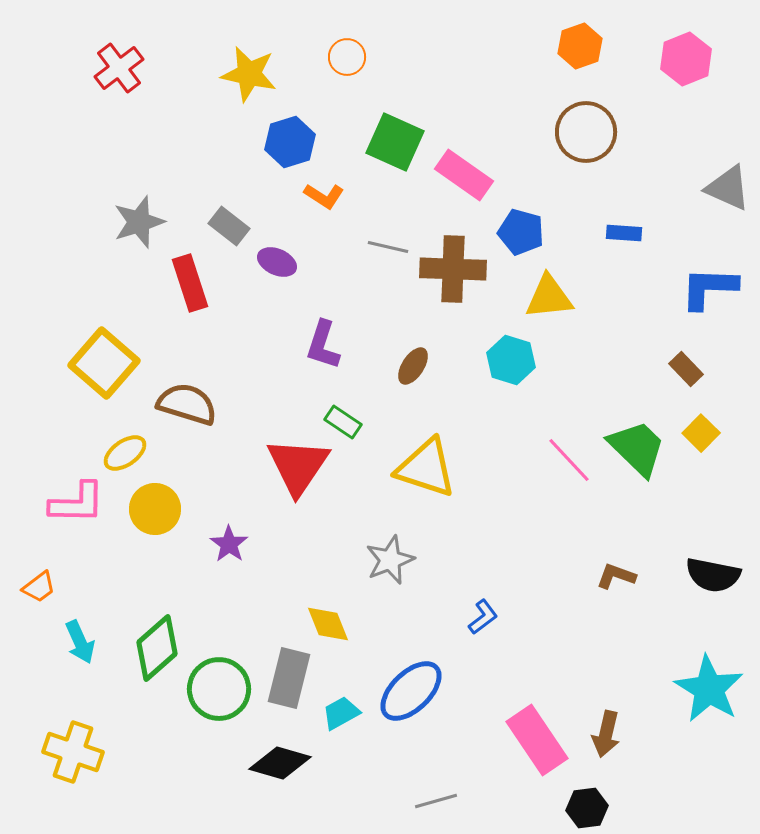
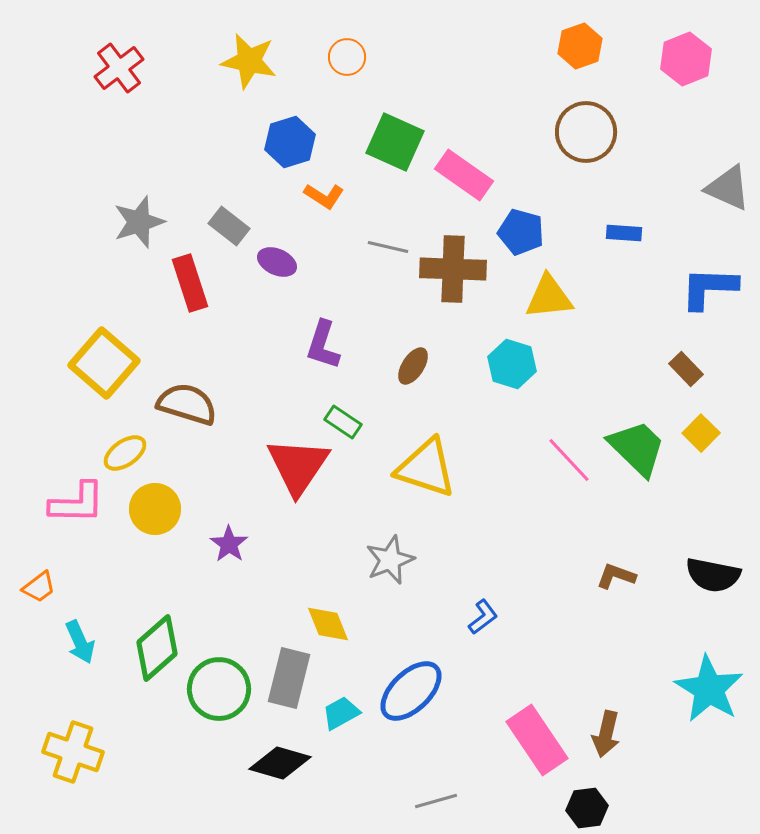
yellow star at (249, 74): moved 13 px up
cyan hexagon at (511, 360): moved 1 px right, 4 px down
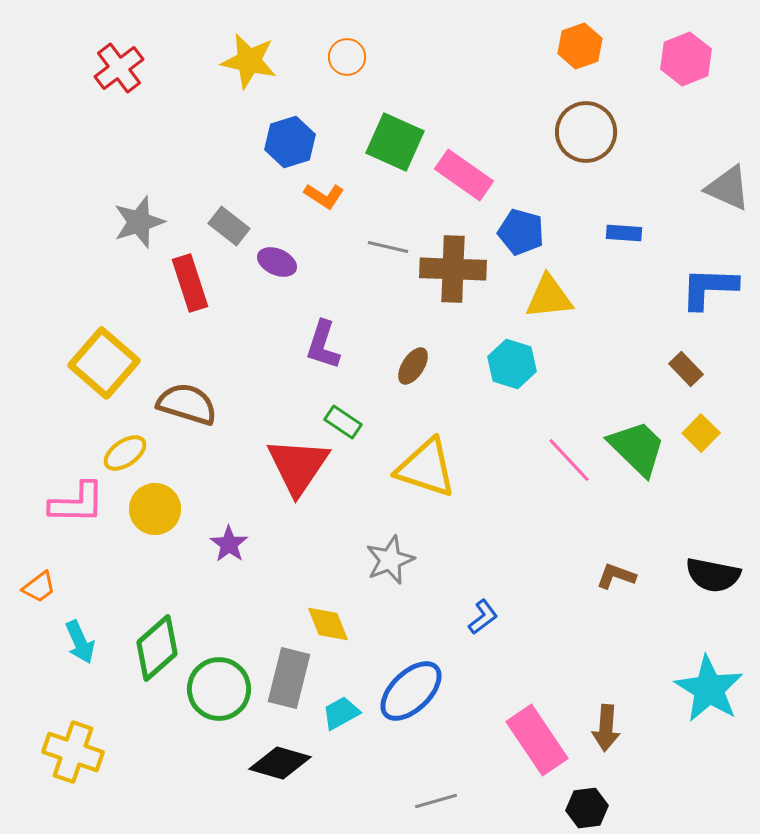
brown arrow at (606, 734): moved 6 px up; rotated 9 degrees counterclockwise
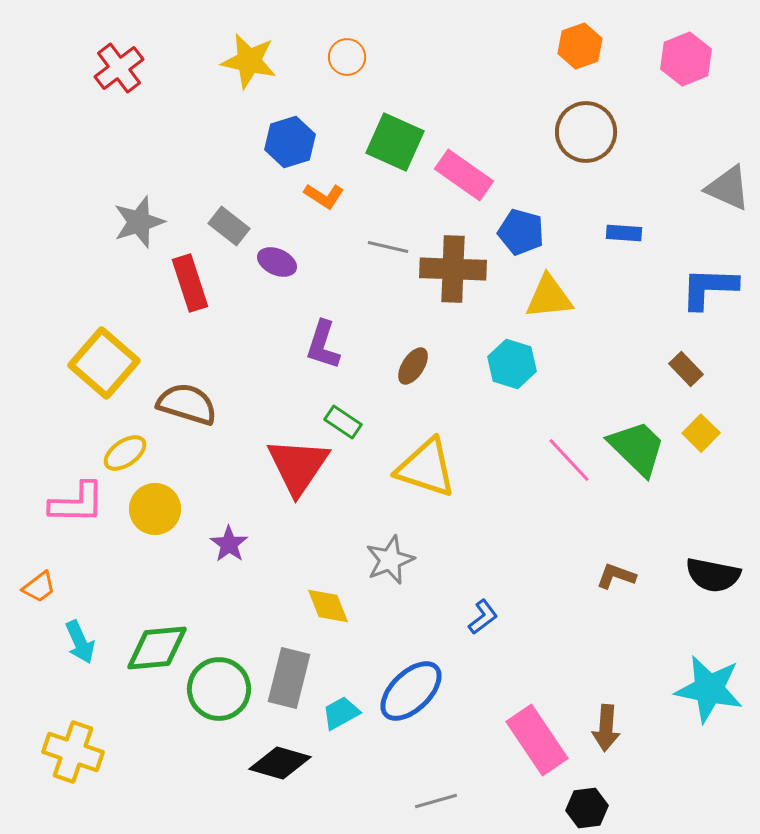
yellow diamond at (328, 624): moved 18 px up
green diamond at (157, 648): rotated 36 degrees clockwise
cyan star at (709, 689): rotated 20 degrees counterclockwise
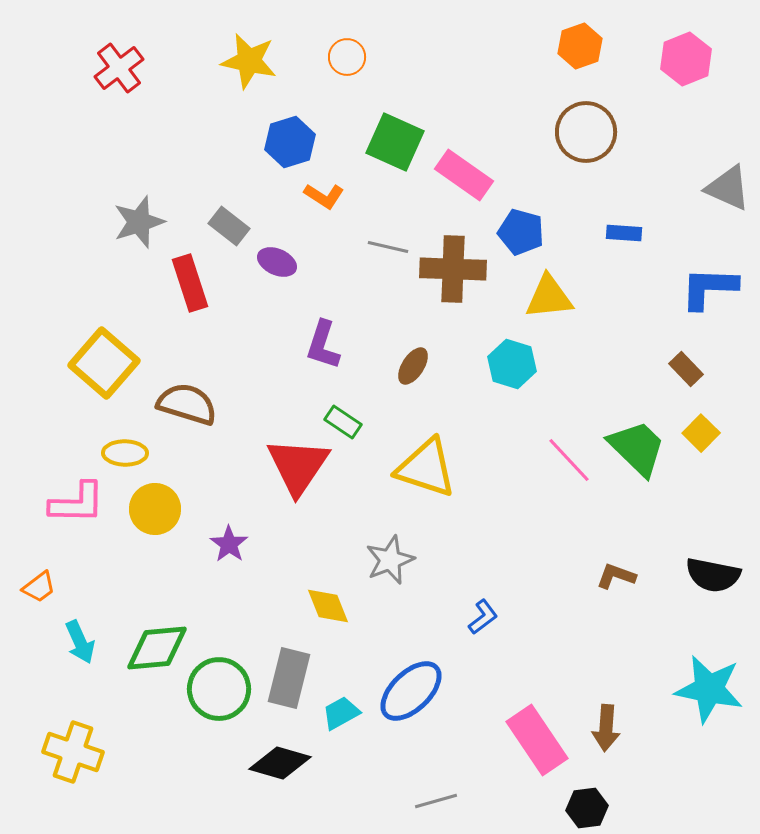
yellow ellipse at (125, 453): rotated 36 degrees clockwise
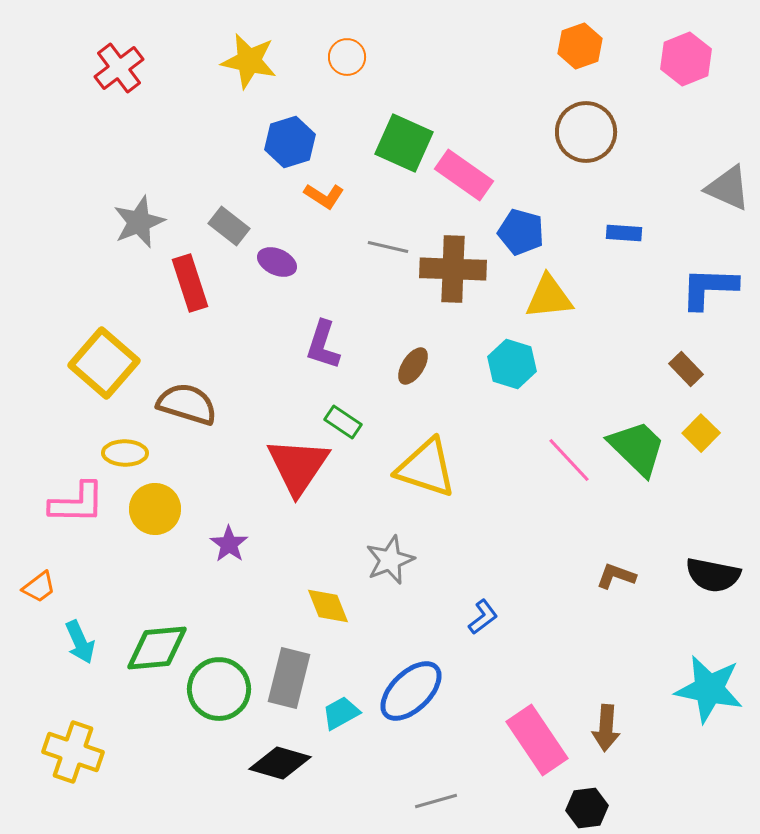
green square at (395, 142): moved 9 px right, 1 px down
gray star at (139, 222): rotated 4 degrees counterclockwise
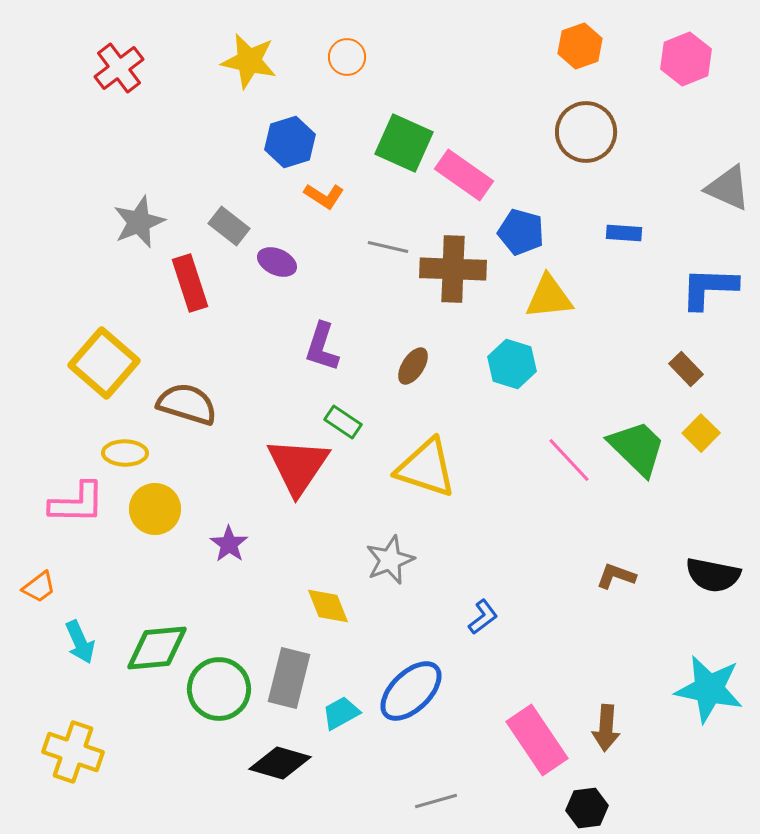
purple L-shape at (323, 345): moved 1 px left, 2 px down
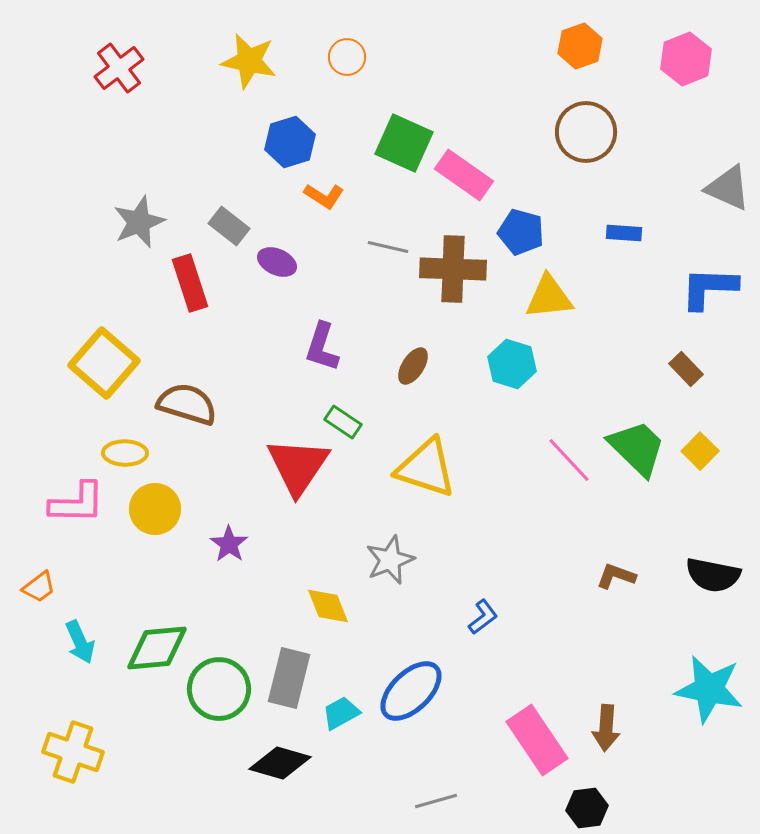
yellow square at (701, 433): moved 1 px left, 18 px down
